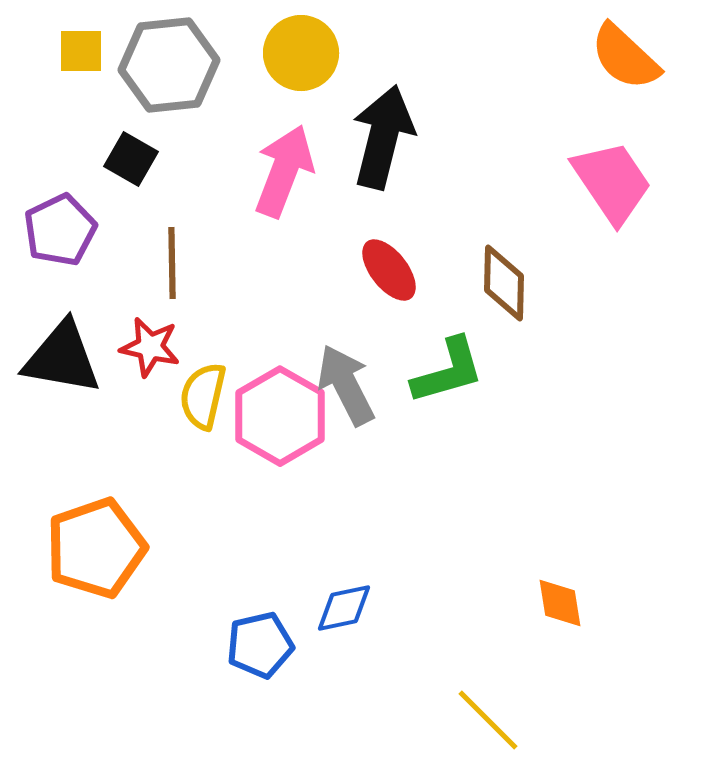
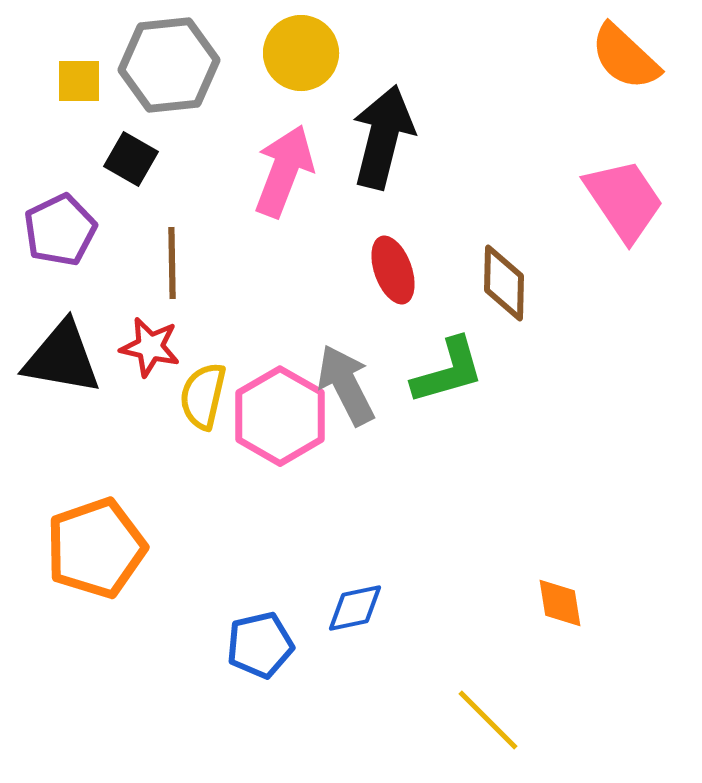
yellow square: moved 2 px left, 30 px down
pink trapezoid: moved 12 px right, 18 px down
red ellipse: moved 4 px right; rotated 18 degrees clockwise
blue diamond: moved 11 px right
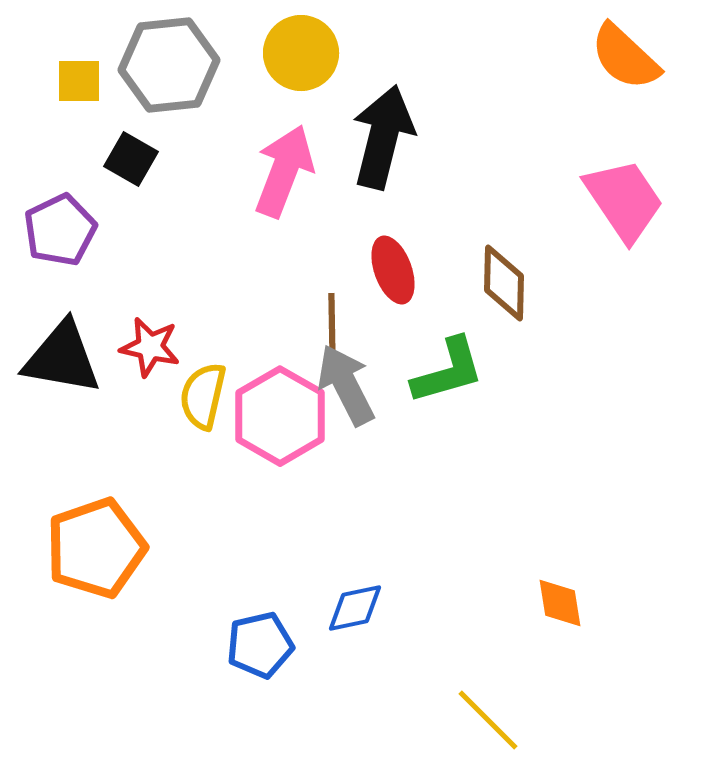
brown line: moved 160 px right, 66 px down
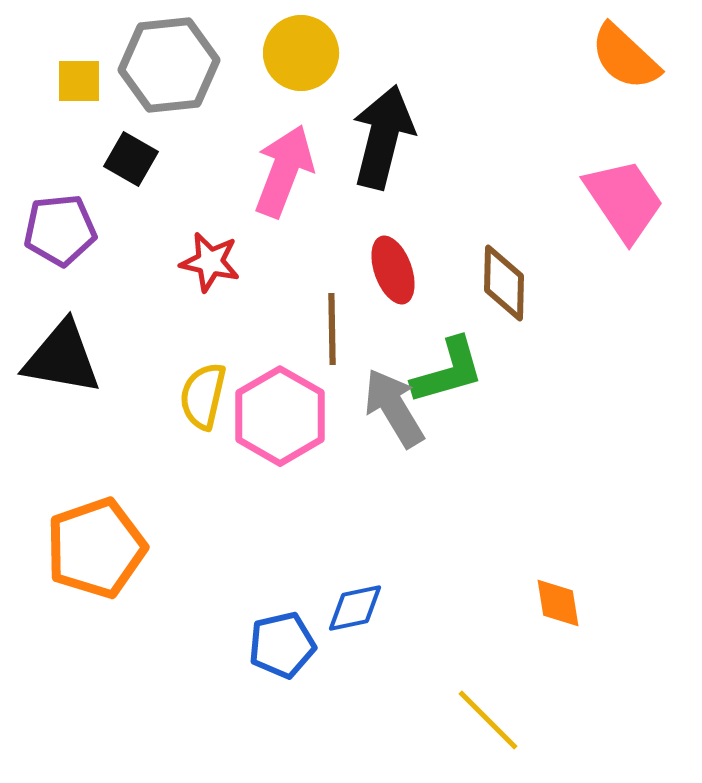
purple pentagon: rotated 20 degrees clockwise
red star: moved 60 px right, 85 px up
gray arrow: moved 48 px right, 23 px down; rotated 4 degrees counterclockwise
orange diamond: moved 2 px left
blue pentagon: moved 22 px right
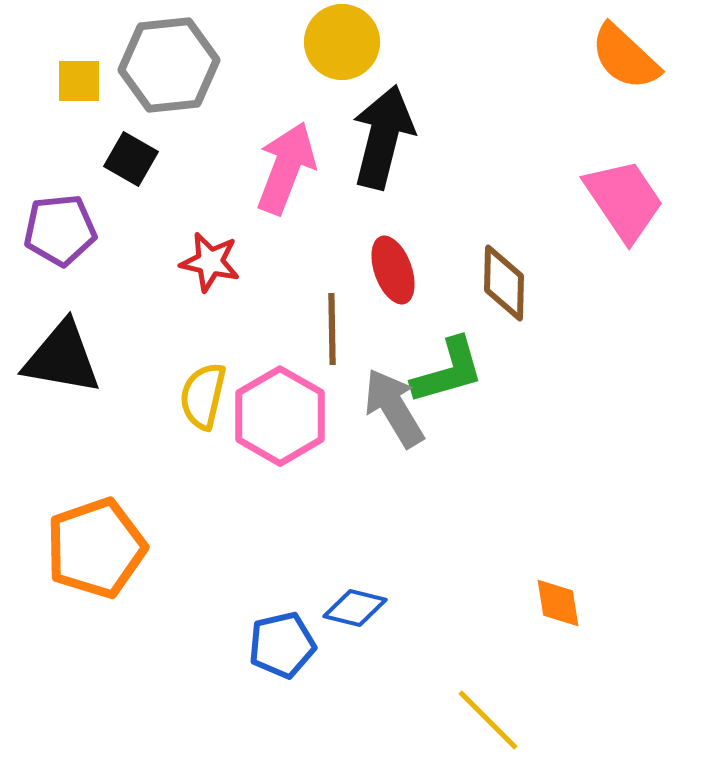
yellow circle: moved 41 px right, 11 px up
pink arrow: moved 2 px right, 3 px up
blue diamond: rotated 26 degrees clockwise
